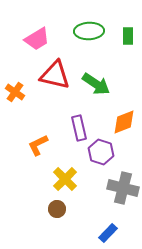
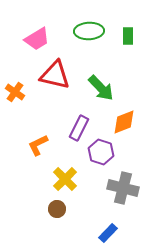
green arrow: moved 5 px right, 4 px down; rotated 12 degrees clockwise
purple rectangle: rotated 40 degrees clockwise
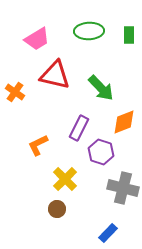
green rectangle: moved 1 px right, 1 px up
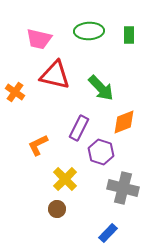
pink trapezoid: moved 2 px right; rotated 44 degrees clockwise
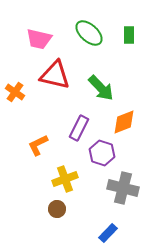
green ellipse: moved 2 px down; rotated 44 degrees clockwise
purple hexagon: moved 1 px right, 1 px down
yellow cross: rotated 25 degrees clockwise
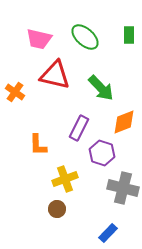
green ellipse: moved 4 px left, 4 px down
orange L-shape: rotated 65 degrees counterclockwise
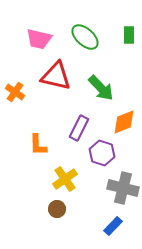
red triangle: moved 1 px right, 1 px down
yellow cross: rotated 15 degrees counterclockwise
blue rectangle: moved 5 px right, 7 px up
